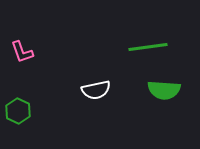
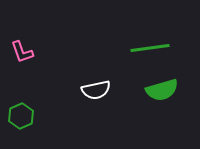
green line: moved 2 px right, 1 px down
green semicircle: moved 2 px left; rotated 20 degrees counterclockwise
green hexagon: moved 3 px right, 5 px down; rotated 10 degrees clockwise
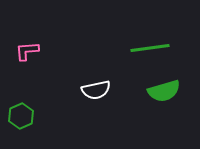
pink L-shape: moved 5 px right, 1 px up; rotated 105 degrees clockwise
green semicircle: moved 2 px right, 1 px down
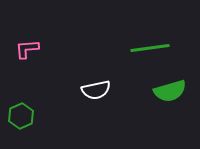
pink L-shape: moved 2 px up
green semicircle: moved 6 px right
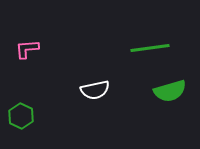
white semicircle: moved 1 px left
green hexagon: rotated 10 degrees counterclockwise
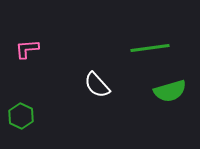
white semicircle: moved 2 px right, 5 px up; rotated 60 degrees clockwise
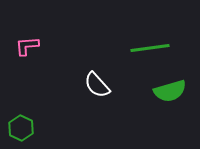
pink L-shape: moved 3 px up
green hexagon: moved 12 px down
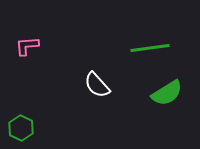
green semicircle: moved 3 px left, 2 px down; rotated 16 degrees counterclockwise
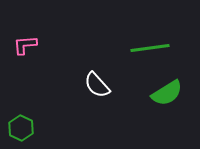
pink L-shape: moved 2 px left, 1 px up
